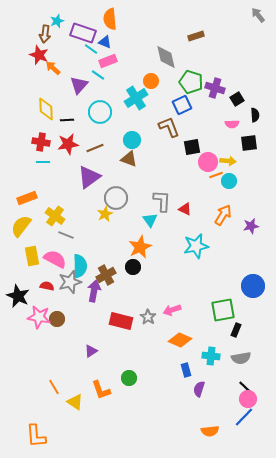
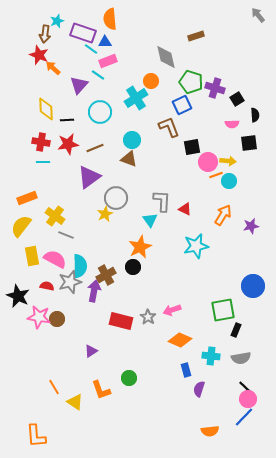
blue triangle at (105, 42): rotated 24 degrees counterclockwise
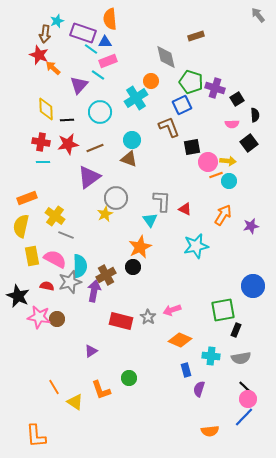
black square at (249, 143): rotated 30 degrees counterclockwise
yellow semicircle at (21, 226): rotated 25 degrees counterclockwise
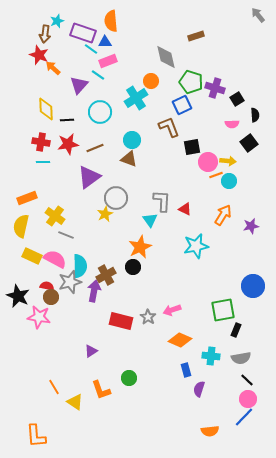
orange semicircle at (110, 19): moved 1 px right, 2 px down
yellow rectangle at (32, 256): rotated 54 degrees counterclockwise
brown circle at (57, 319): moved 6 px left, 22 px up
black line at (245, 387): moved 2 px right, 7 px up
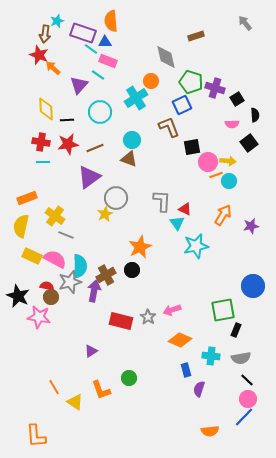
gray arrow at (258, 15): moved 13 px left, 8 px down
pink rectangle at (108, 61): rotated 42 degrees clockwise
cyan triangle at (150, 220): moved 27 px right, 3 px down
black circle at (133, 267): moved 1 px left, 3 px down
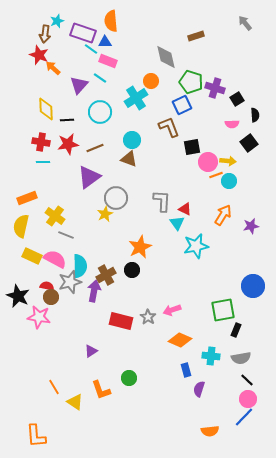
cyan line at (98, 75): moved 2 px right, 3 px down
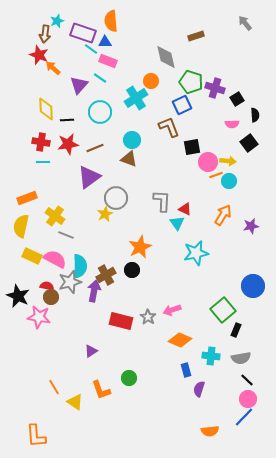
cyan star at (196, 246): moved 7 px down
green square at (223, 310): rotated 30 degrees counterclockwise
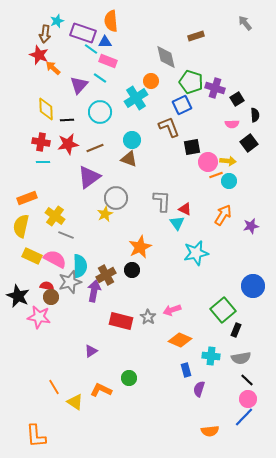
orange L-shape at (101, 390): rotated 135 degrees clockwise
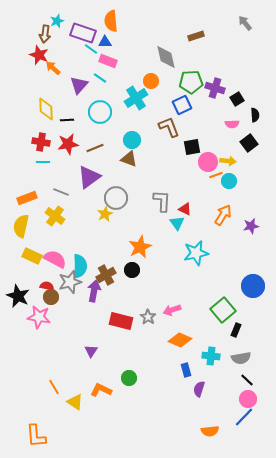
green pentagon at (191, 82): rotated 20 degrees counterclockwise
gray line at (66, 235): moved 5 px left, 43 px up
purple triangle at (91, 351): rotated 24 degrees counterclockwise
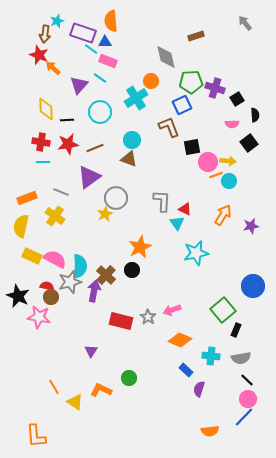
brown cross at (106, 275): rotated 18 degrees counterclockwise
blue rectangle at (186, 370): rotated 32 degrees counterclockwise
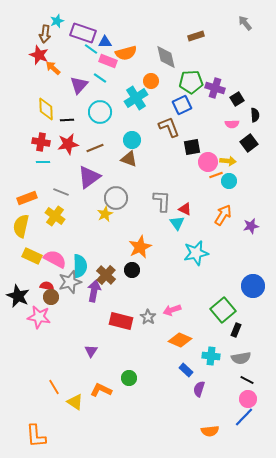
orange semicircle at (111, 21): moved 15 px right, 32 px down; rotated 100 degrees counterclockwise
black line at (247, 380): rotated 16 degrees counterclockwise
